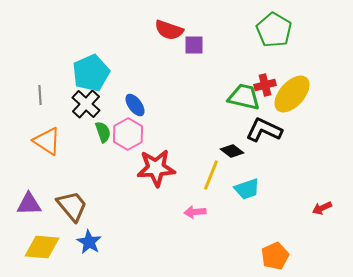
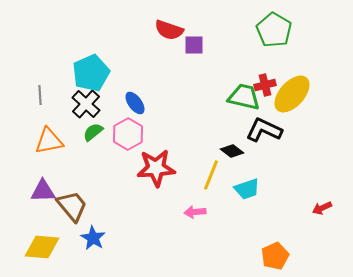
blue ellipse: moved 2 px up
green semicircle: moved 10 px left; rotated 110 degrees counterclockwise
orange triangle: moved 2 px right; rotated 44 degrees counterclockwise
purple triangle: moved 14 px right, 13 px up
blue star: moved 4 px right, 4 px up
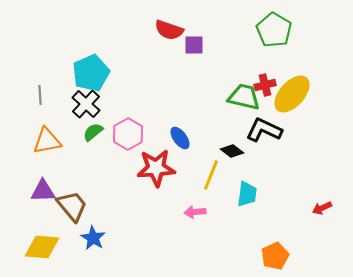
blue ellipse: moved 45 px right, 35 px down
orange triangle: moved 2 px left
cyan trapezoid: moved 5 px down; rotated 64 degrees counterclockwise
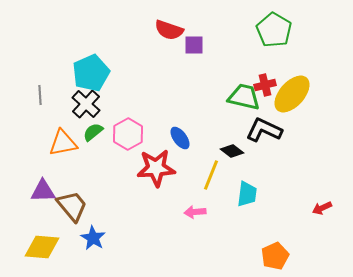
orange triangle: moved 16 px right, 2 px down
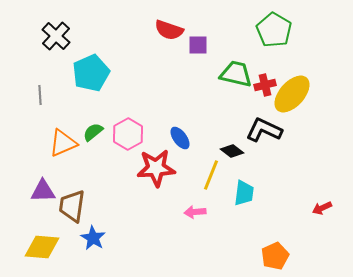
purple square: moved 4 px right
green trapezoid: moved 8 px left, 23 px up
black cross: moved 30 px left, 68 px up
orange triangle: rotated 12 degrees counterclockwise
cyan trapezoid: moved 3 px left, 1 px up
brown trapezoid: rotated 132 degrees counterclockwise
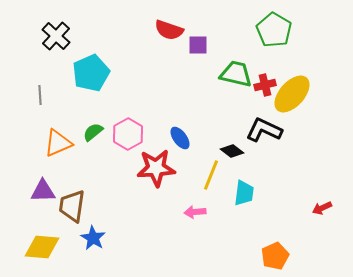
orange triangle: moved 5 px left
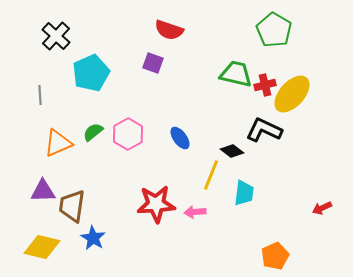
purple square: moved 45 px left, 18 px down; rotated 20 degrees clockwise
red star: moved 36 px down
yellow diamond: rotated 9 degrees clockwise
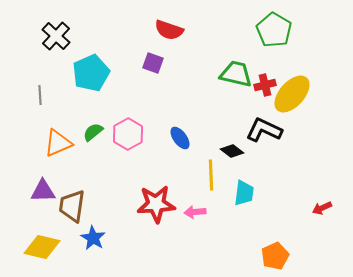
yellow line: rotated 24 degrees counterclockwise
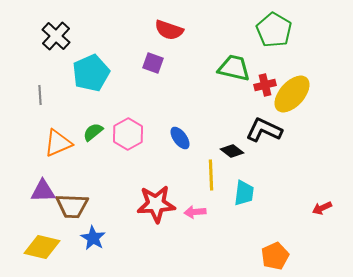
green trapezoid: moved 2 px left, 6 px up
brown trapezoid: rotated 96 degrees counterclockwise
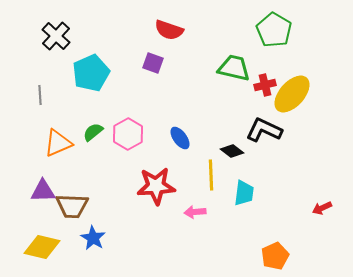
red star: moved 18 px up
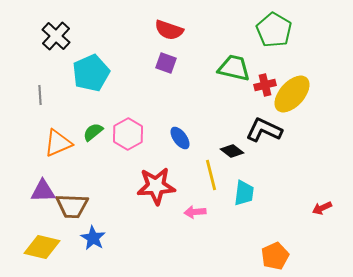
purple square: moved 13 px right
yellow line: rotated 12 degrees counterclockwise
